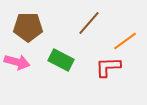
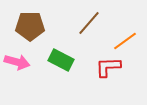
brown pentagon: moved 2 px right, 1 px up
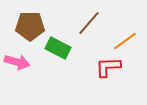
green rectangle: moved 3 px left, 12 px up
